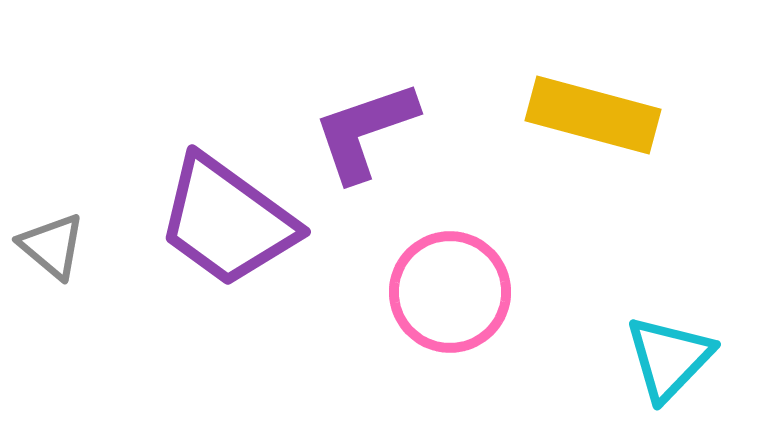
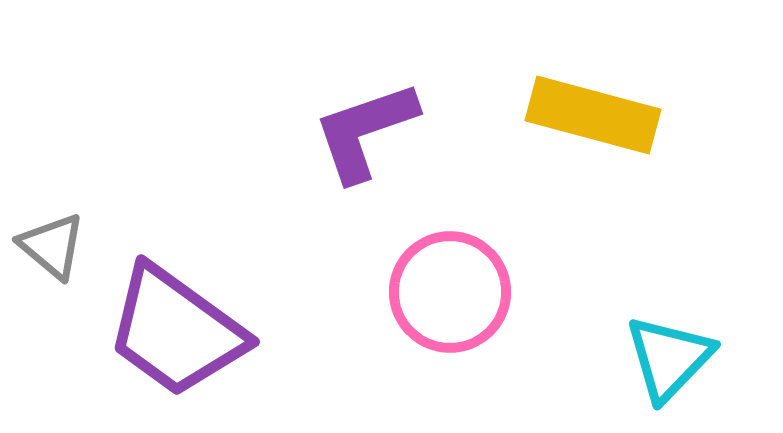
purple trapezoid: moved 51 px left, 110 px down
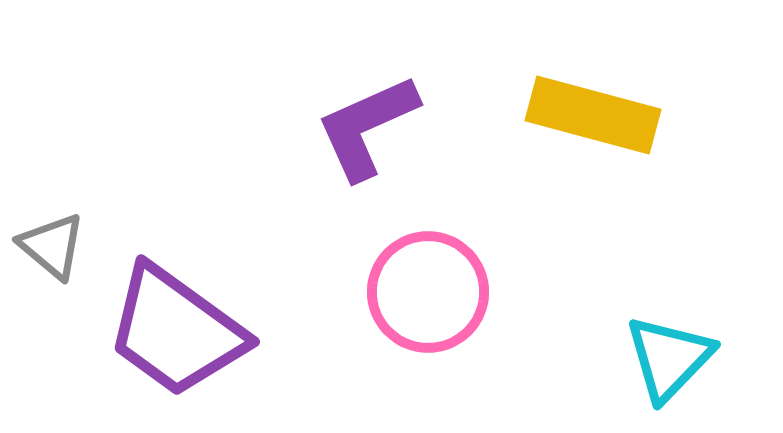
purple L-shape: moved 2 px right, 4 px up; rotated 5 degrees counterclockwise
pink circle: moved 22 px left
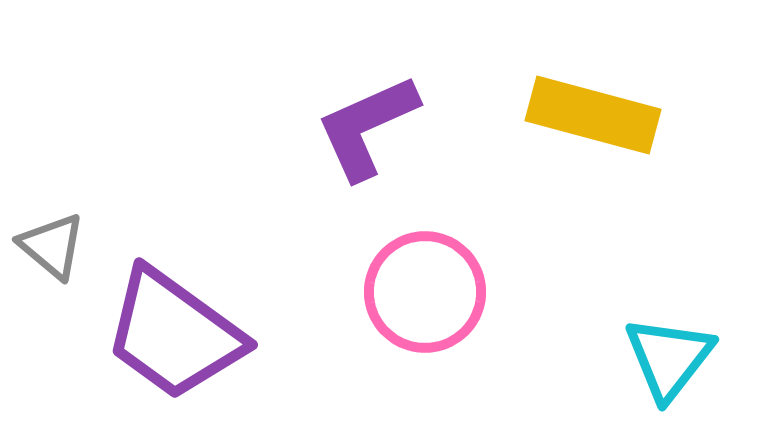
pink circle: moved 3 px left
purple trapezoid: moved 2 px left, 3 px down
cyan triangle: rotated 6 degrees counterclockwise
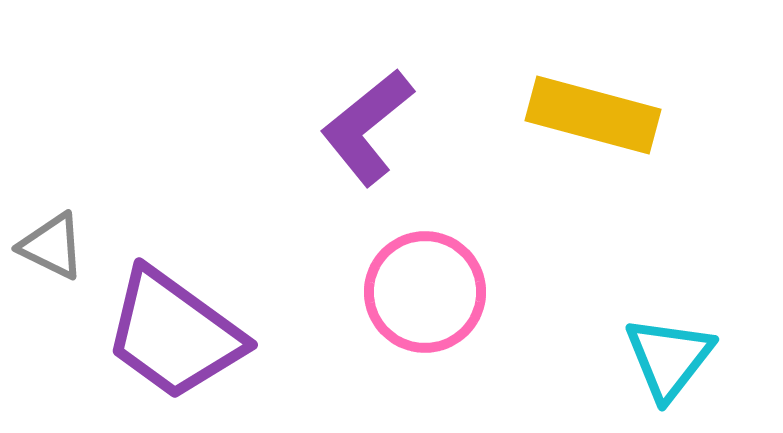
purple L-shape: rotated 15 degrees counterclockwise
gray triangle: rotated 14 degrees counterclockwise
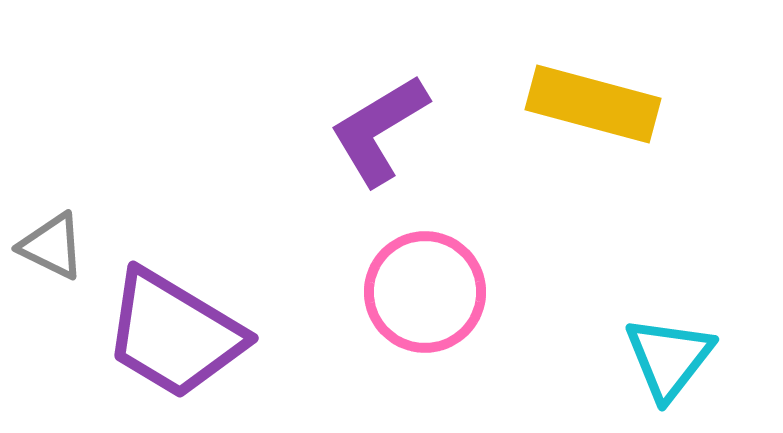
yellow rectangle: moved 11 px up
purple L-shape: moved 12 px right, 3 px down; rotated 8 degrees clockwise
purple trapezoid: rotated 5 degrees counterclockwise
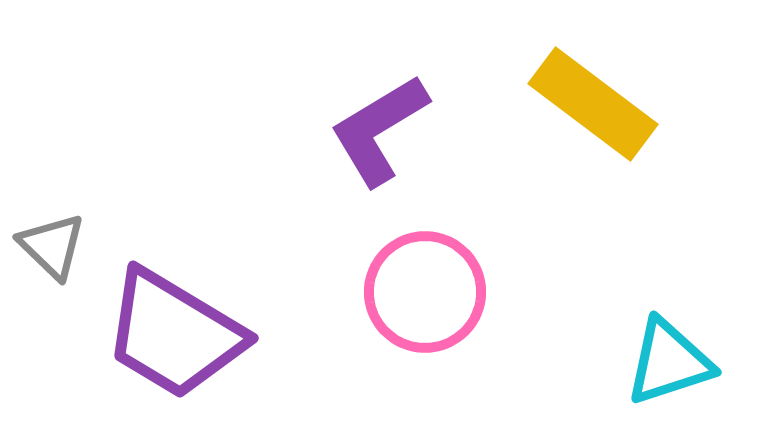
yellow rectangle: rotated 22 degrees clockwise
gray triangle: rotated 18 degrees clockwise
cyan triangle: moved 4 px down; rotated 34 degrees clockwise
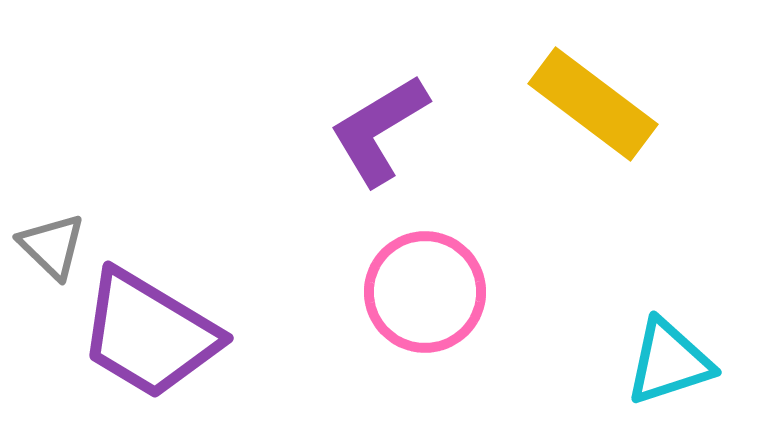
purple trapezoid: moved 25 px left
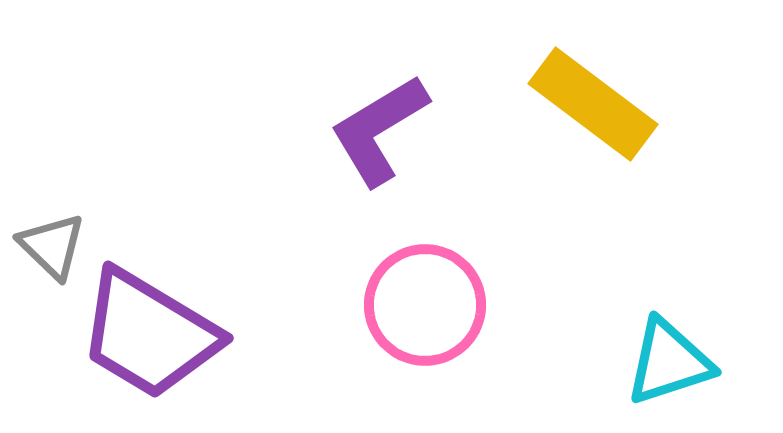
pink circle: moved 13 px down
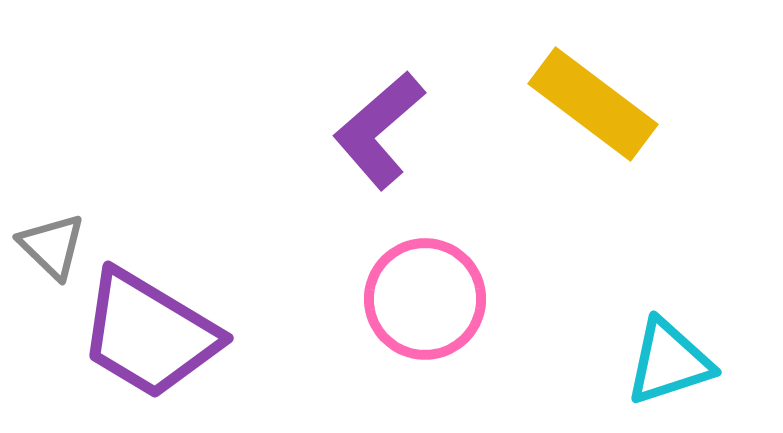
purple L-shape: rotated 10 degrees counterclockwise
pink circle: moved 6 px up
